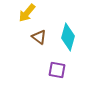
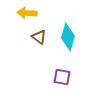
yellow arrow: rotated 54 degrees clockwise
purple square: moved 5 px right, 7 px down
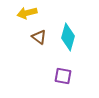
yellow arrow: rotated 18 degrees counterclockwise
purple square: moved 1 px right, 1 px up
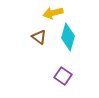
yellow arrow: moved 26 px right
purple square: rotated 24 degrees clockwise
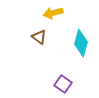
cyan diamond: moved 13 px right, 6 px down
purple square: moved 8 px down
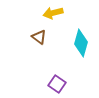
purple square: moved 6 px left
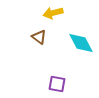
cyan diamond: rotated 44 degrees counterclockwise
purple square: rotated 24 degrees counterclockwise
